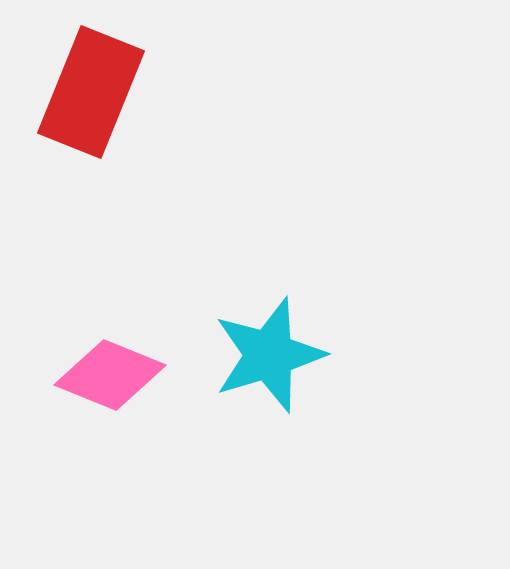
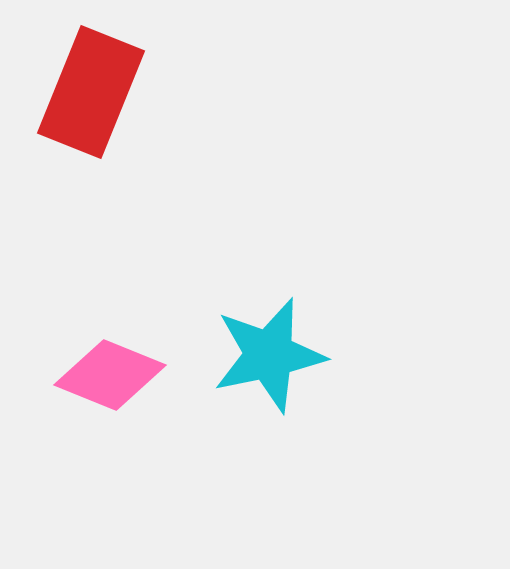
cyan star: rotated 5 degrees clockwise
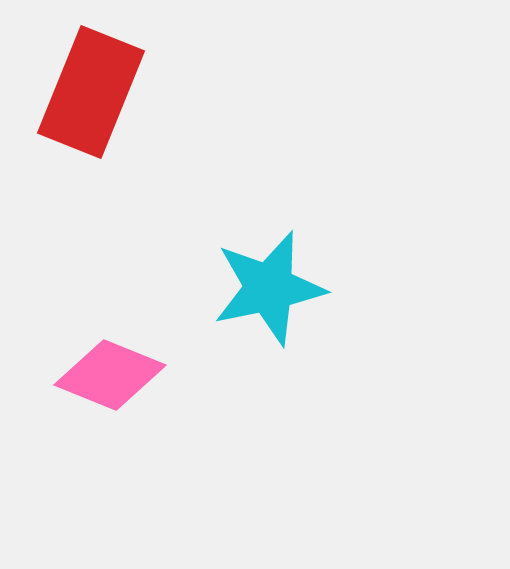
cyan star: moved 67 px up
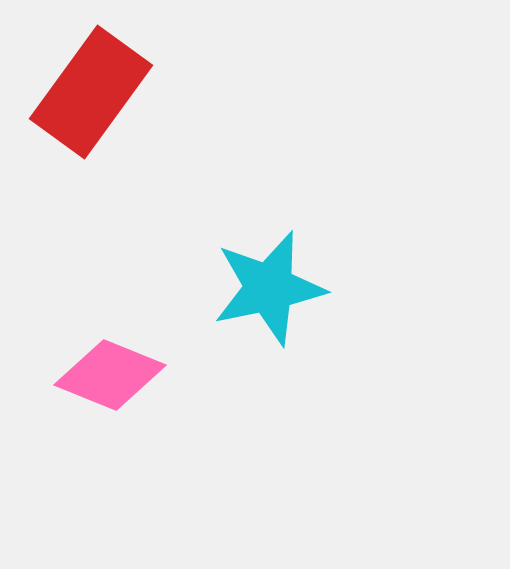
red rectangle: rotated 14 degrees clockwise
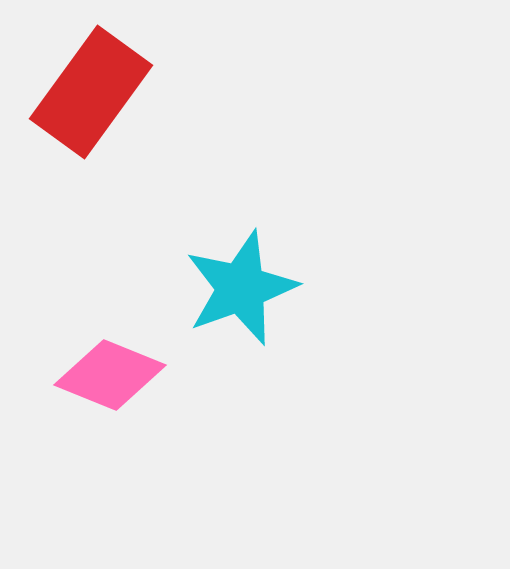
cyan star: moved 28 px left; rotated 8 degrees counterclockwise
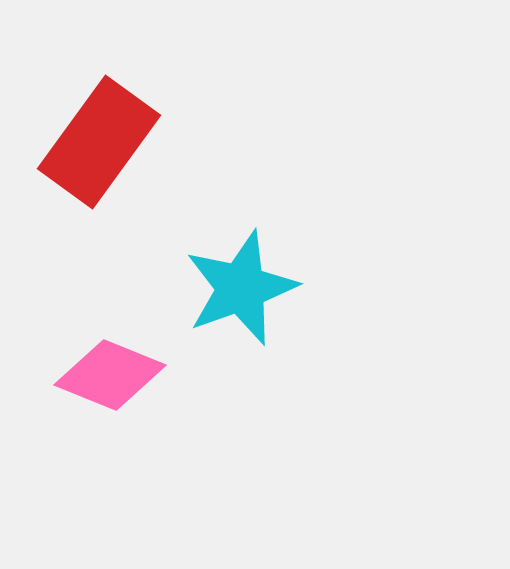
red rectangle: moved 8 px right, 50 px down
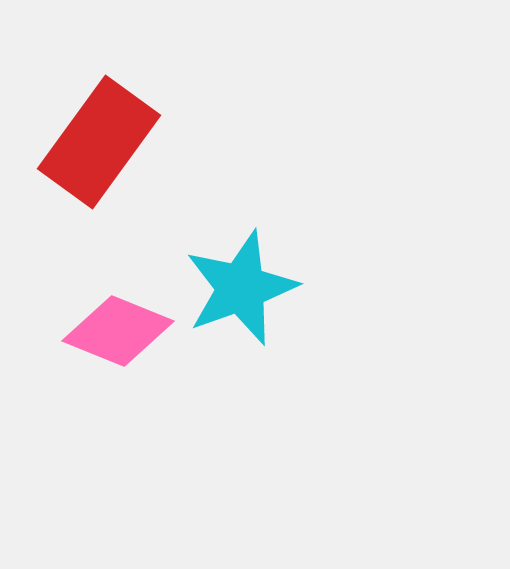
pink diamond: moved 8 px right, 44 px up
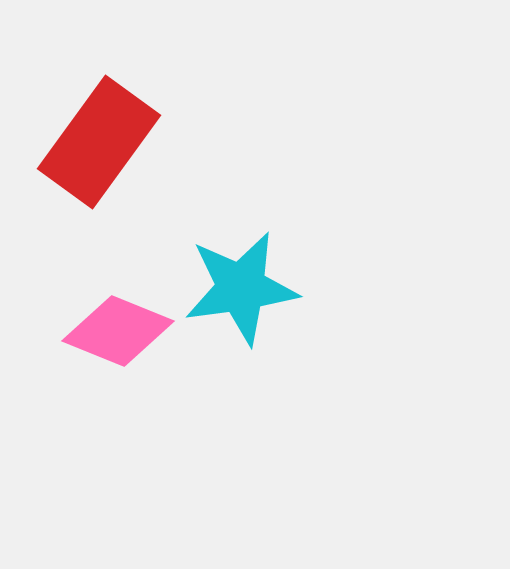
cyan star: rotated 12 degrees clockwise
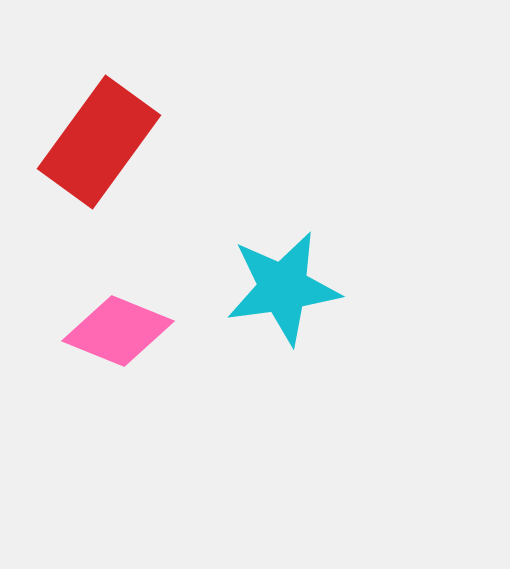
cyan star: moved 42 px right
